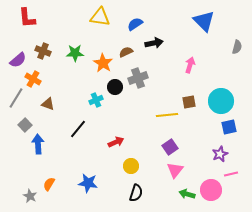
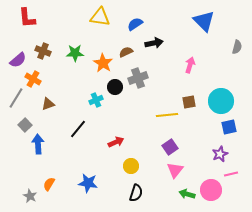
brown triangle: rotated 40 degrees counterclockwise
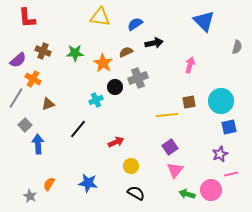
black semicircle: rotated 78 degrees counterclockwise
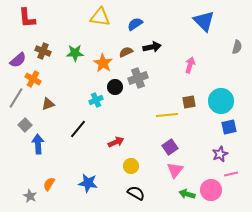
black arrow: moved 2 px left, 4 px down
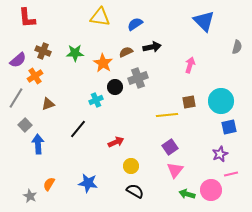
orange cross: moved 2 px right, 3 px up; rotated 28 degrees clockwise
black semicircle: moved 1 px left, 2 px up
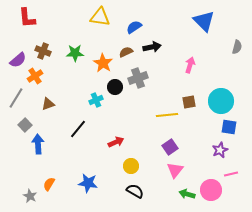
blue semicircle: moved 1 px left, 3 px down
blue square: rotated 21 degrees clockwise
purple star: moved 4 px up
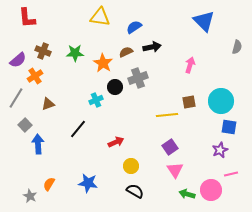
pink triangle: rotated 12 degrees counterclockwise
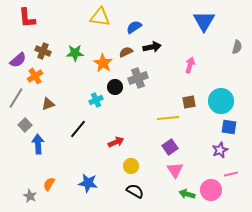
blue triangle: rotated 15 degrees clockwise
yellow line: moved 1 px right, 3 px down
